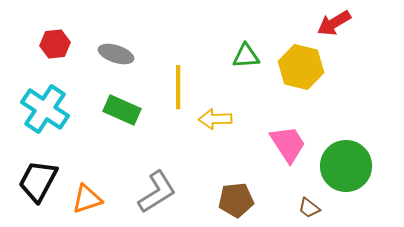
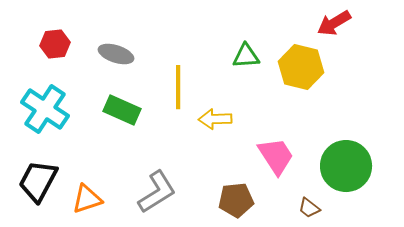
pink trapezoid: moved 12 px left, 12 px down
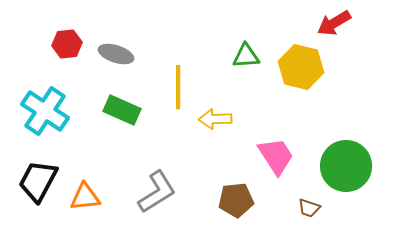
red hexagon: moved 12 px right
cyan cross: moved 2 px down
orange triangle: moved 2 px left, 2 px up; rotated 12 degrees clockwise
brown trapezoid: rotated 20 degrees counterclockwise
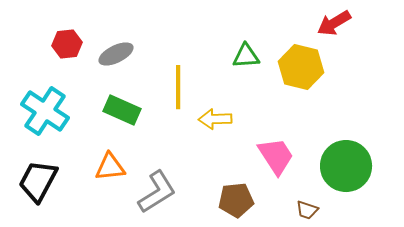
gray ellipse: rotated 44 degrees counterclockwise
orange triangle: moved 25 px right, 30 px up
brown trapezoid: moved 2 px left, 2 px down
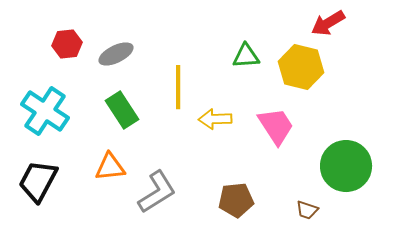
red arrow: moved 6 px left
green rectangle: rotated 33 degrees clockwise
pink trapezoid: moved 30 px up
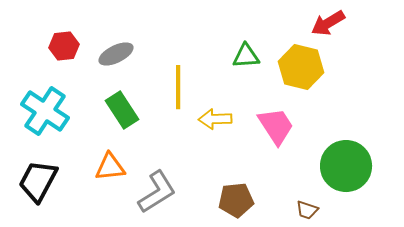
red hexagon: moved 3 px left, 2 px down
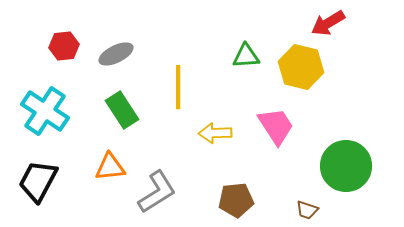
yellow arrow: moved 14 px down
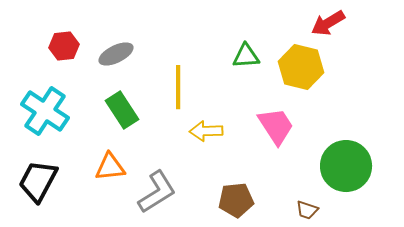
yellow arrow: moved 9 px left, 2 px up
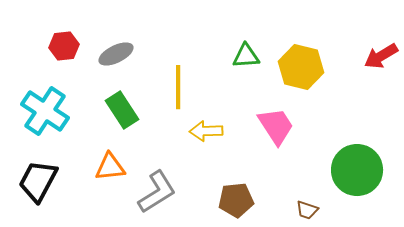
red arrow: moved 53 px right, 33 px down
green circle: moved 11 px right, 4 px down
